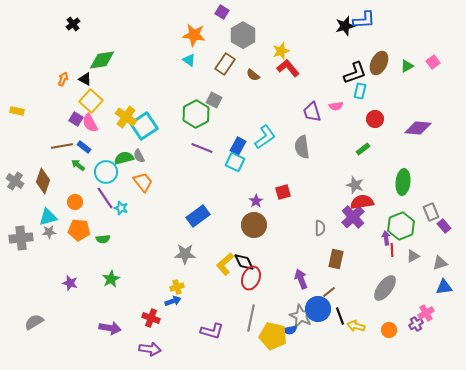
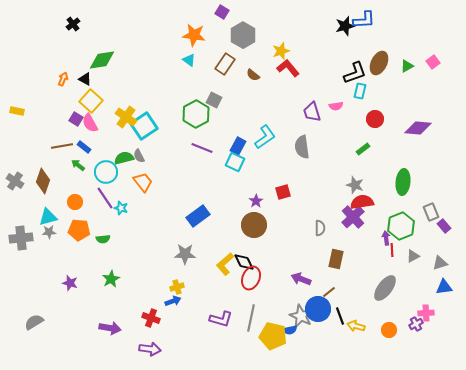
purple arrow at (301, 279): rotated 48 degrees counterclockwise
pink cross at (426, 313): rotated 28 degrees clockwise
purple L-shape at (212, 331): moved 9 px right, 12 px up
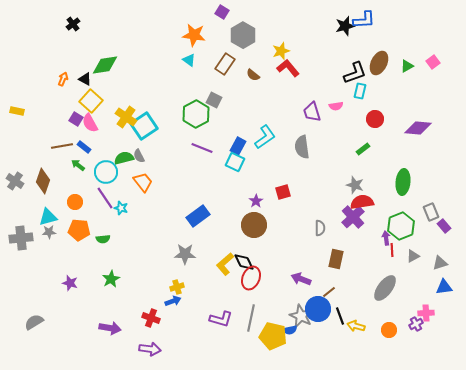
green diamond at (102, 60): moved 3 px right, 5 px down
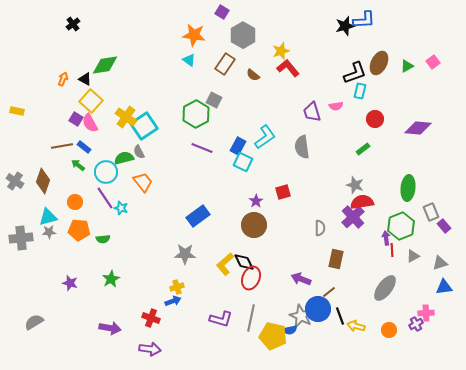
gray semicircle at (139, 156): moved 4 px up
cyan square at (235, 162): moved 8 px right
green ellipse at (403, 182): moved 5 px right, 6 px down
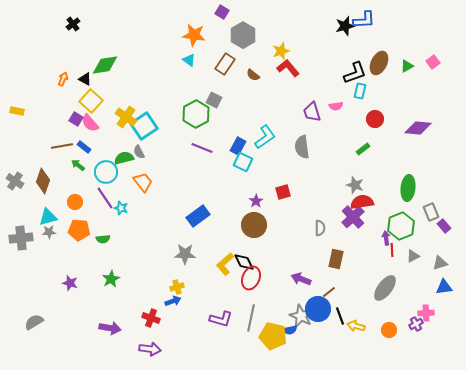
pink semicircle at (90, 123): rotated 12 degrees counterclockwise
